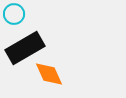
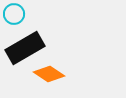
orange diamond: rotated 32 degrees counterclockwise
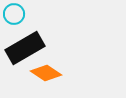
orange diamond: moved 3 px left, 1 px up
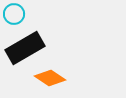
orange diamond: moved 4 px right, 5 px down
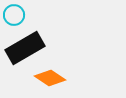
cyan circle: moved 1 px down
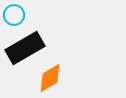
orange diamond: rotated 64 degrees counterclockwise
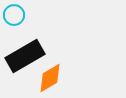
black rectangle: moved 8 px down
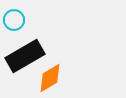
cyan circle: moved 5 px down
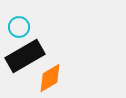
cyan circle: moved 5 px right, 7 px down
